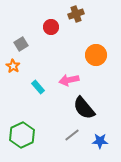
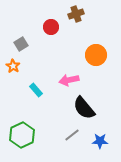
cyan rectangle: moved 2 px left, 3 px down
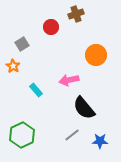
gray square: moved 1 px right
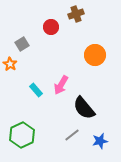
orange circle: moved 1 px left
orange star: moved 3 px left, 2 px up
pink arrow: moved 8 px left, 5 px down; rotated 48 degrees counterclockwise
blue star: rotated 14 degrees counterclockwise
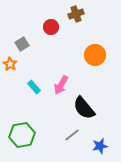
cyan rectangle: moved 2 px left, 3 px up
green hexagon: rotated 15 degrees clockwise
blue star: moved 5 px down
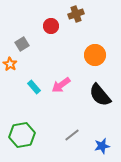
red circle: moved 1 px up
pink arrow: rotated 24 degrees clockwise
black semicircle: moved 16 px right, 13 px up
blue star: moved 2 px right
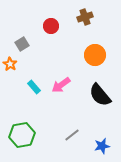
brown cross: moved 9 px right, 3 px down
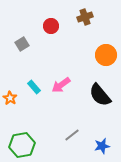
orange circle: moved 11 px right
orange star: moved 34 px down
green hexagon: moved 10 px down
